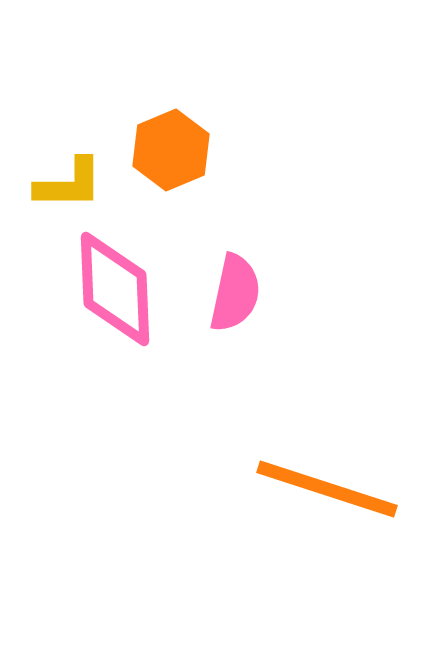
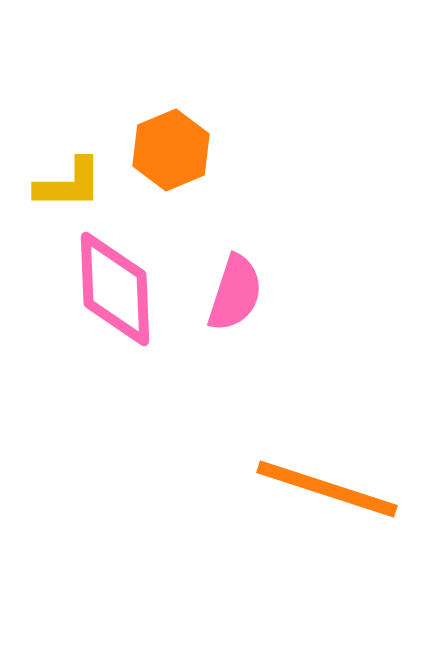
pink semicircle: rotated 6 degrees clockwise
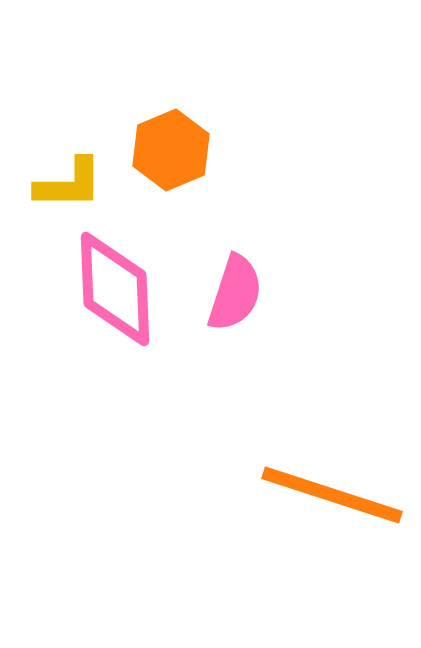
orange line: moved 5 px right, 6 px down
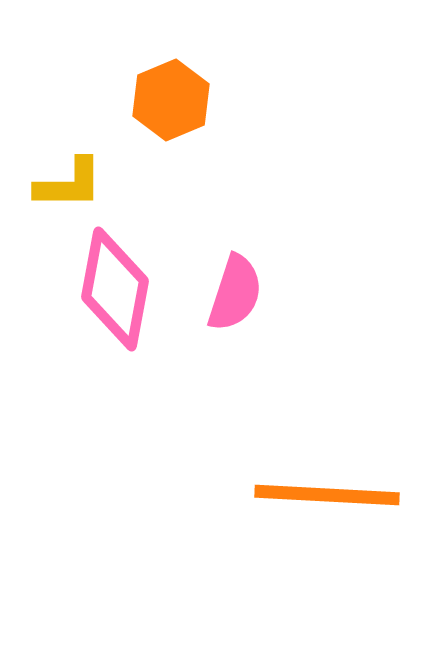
orange hexagon: moved 50 px up
pink diamond: rotated 13 degrees clockwise
orange line: moved 5 px left; rotated 15 degrees counterclockwise
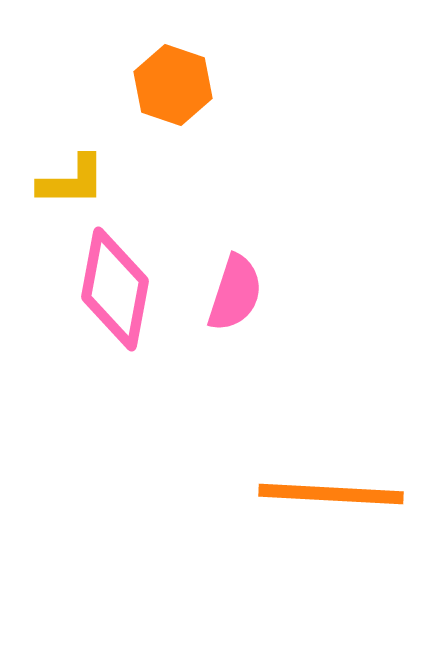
orange hexagon: moved 2 px right, 15 px up; rotated 18 degrees counterclockwise
yellow L-shape: moved 3 px right, 3 px up
orange line: moved 4 px right, 1 px up
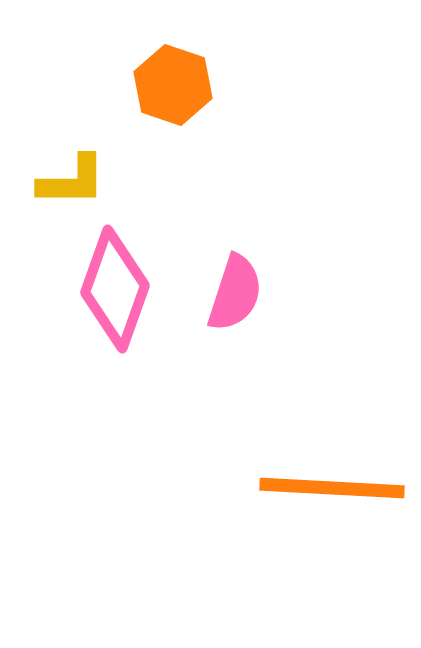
pink diamond: rotated 9 degrees clockwise
orange line: moved 1 px right, 6 px up
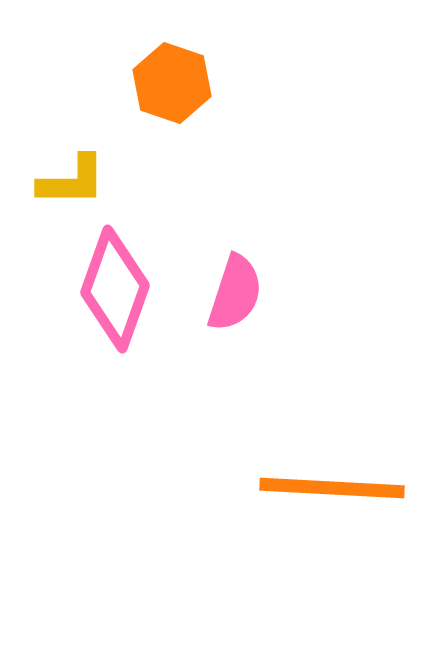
orange hexagon: moved 1 px left, 2 px up
